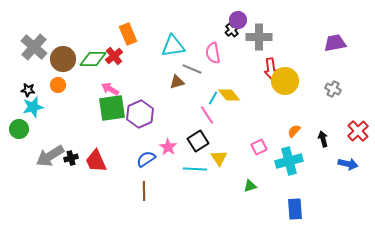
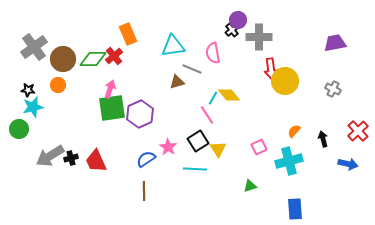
gray cross at (34, 47): rotated 12 degrees clockwise
pink arrow at (110, 89): rotated 78 degrees clockwise
yellow triangle at (219, 158): moved 1 px left, 9 px up
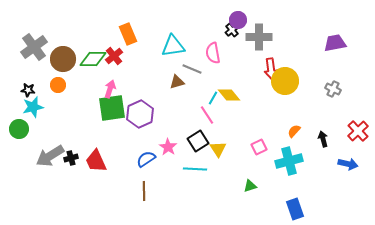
blue rectangle at (295, 209): rotated 15 degrees counterclockwise
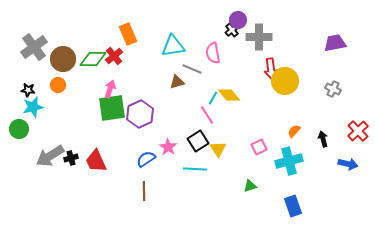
blue rectangle at (295, 209): moved 2 px left, 3 px up
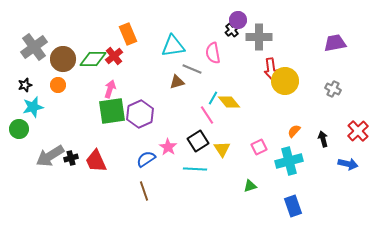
black star at (28, 90): moved 3 px left, 5 px up; rotated 24 degrees counterclockwise
yellow diamond at (229, 95): moved 7 px down
green square at (112, 108): moved 3 px down
yellow triangle at (218, 149): moved 4 px right
brown line at (144, 191): rotated 18 degrees counterclockwise
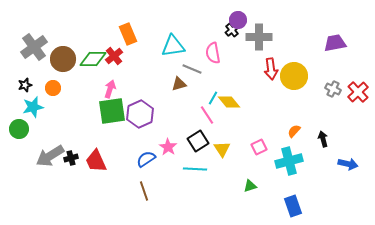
yellow circle at (285, 81): moved 9 px right, 5 px up
brown triangle at (177, 82): moved 2 px right, 2 px down
orange circle at (58, 85): moved 5 px left, 3 px down
red cross at (358, 131): moved 39 px up
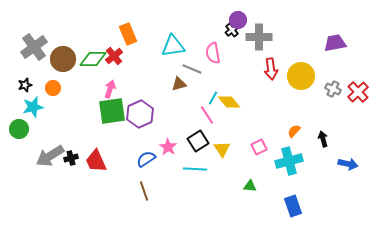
yellow circle at (294, 76): moved 7 px right
green triangle at (250, 186): rotated 24 degrees clockwise
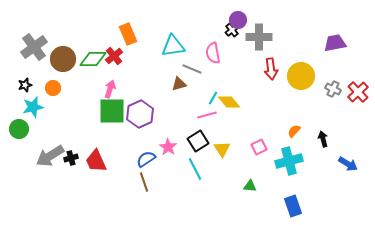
green square at (112, 111): rotated 8 degrees clockwise
pink line at (207, 115): rotated 72 degrees counterclockwise
blue arrow at (348, 164): rotated 18 degrees clockwise
cyan line at (195, 169): rotated 60 degrees clockwise
brown line at (144, 191): moved 9 px up
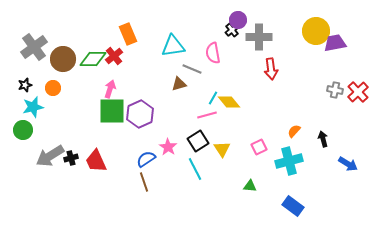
yellow circle at (301, 76): moved 15 px right, 45 px up
gray cross at (333, 89): moved 2 px right, 1 px down; rotated 14 degrees counterclockwise
green circle at (19, 129): moved 4 px right, 1 px down
blue rectangle at (293, 206): rotated 35 degrees counterclockwise
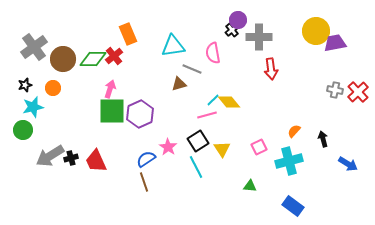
cyan line at (213, 98): moved 2 px down; rotated 16 degrees clockwise
cyan line at (195, 169): moved 1 px right, 2 px up
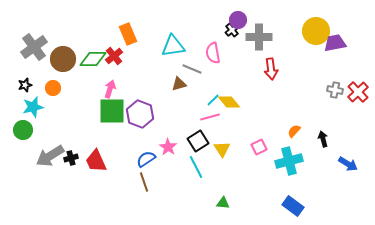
purple hexagon at (140, 114): rotated 16 degrees counterclockwise
pink line at (207, 115): moved 3 px right, 2 px down
green triangle at (250, 186): moved 27 px left, 17 px down
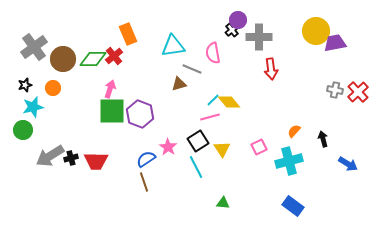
red trapezoid at (96, 161): rotated 65 degrees counterclockwise
